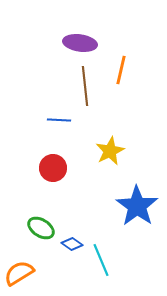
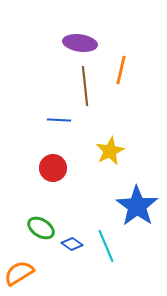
cyan line: moved 5 px right, 14 px up
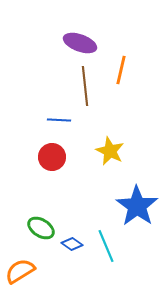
purple ellipse: rotated 12 degrees clockwise
yellow star: rotated 20 degrees counterclockwise
red circle: moved 1 px left, 11 px up
orange semicircle: moved 1 px right, 2 px up
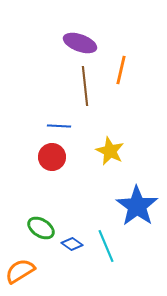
blue line: moved 6 px down
